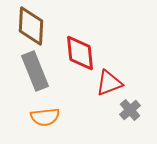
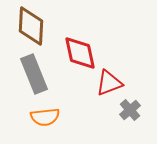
red diamond: rotated 6 degrees counterclockwise
gray rectangle: moved 1 px left, 3 px down
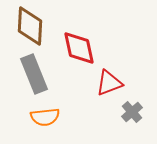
brown diamond: moved 1 px left
red diamond: moved 1 px left, 5 px up
gray cross: moved 2 px right, 2 px down
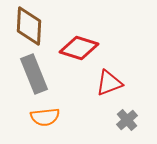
brown diamond: moved 1 px left
red diamond: rotated 60 degrees counterclockwise
gray cross: moved 5 px left, 8 px down
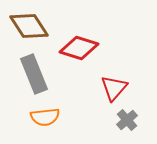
brown diamond: rotated 36 degrees counterclockwise
red triangle: moved 5 px right, 5 px down; rotated 28 degrees counterclockwise
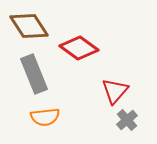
red diamond: rotated 18 degrees clockwise
red triangle: moved 1 px right, 3 px down
